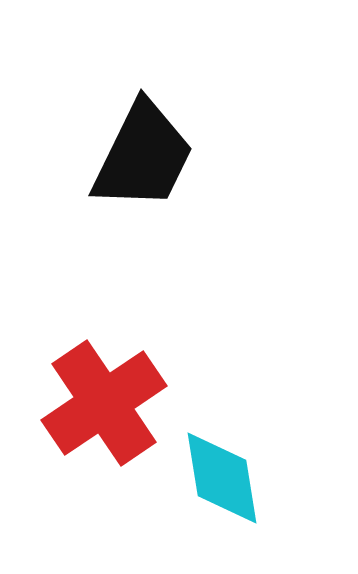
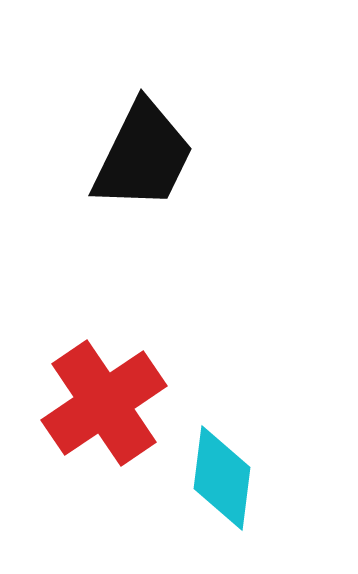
cyan diamond: rotated 16 degrees clockwise
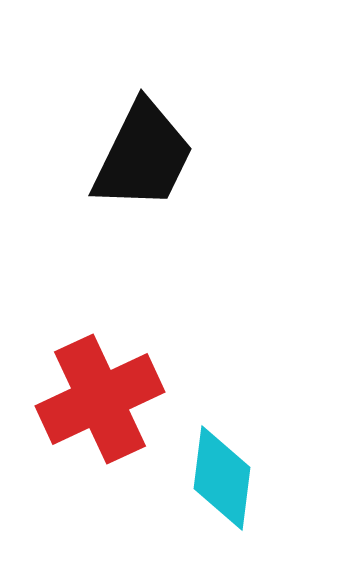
red cross: moved 4 px left, 4 px up; rotated 9 degrees clockwise
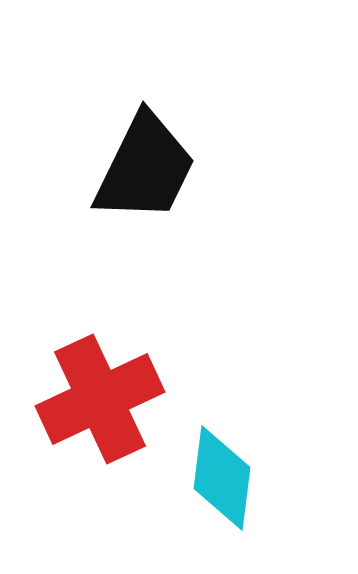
black trapezoid: moved 2 px right, 12 px down
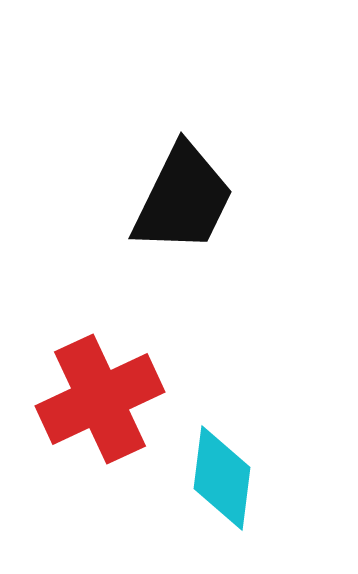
black trapezoid: moved 38 px right, 31 px down
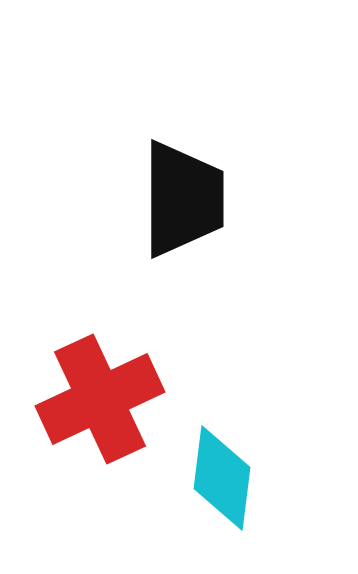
black trapezoid: rotated 26 degrees counterclockwise
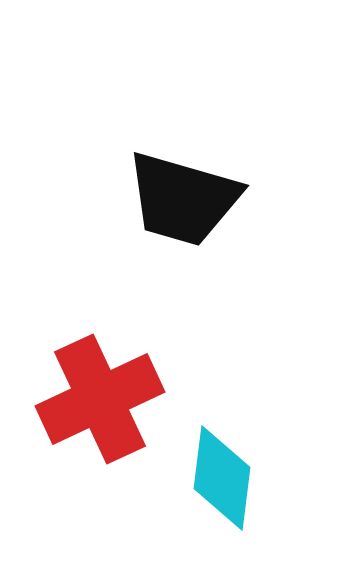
black trapezoid: rotated 106 degrees clockwise
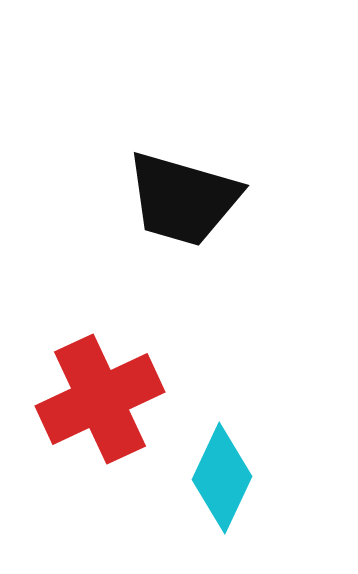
cyan diamond: rotated 18 degrees clockwise
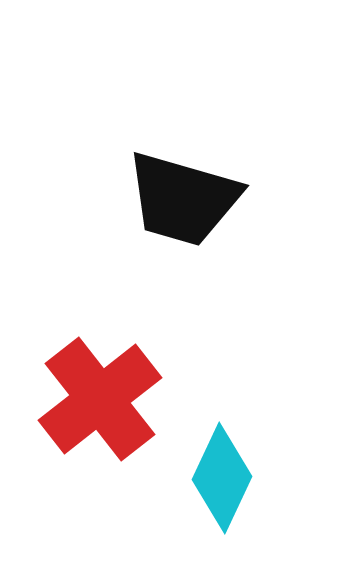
red cross: rotated 13 degrees counterclockwise
